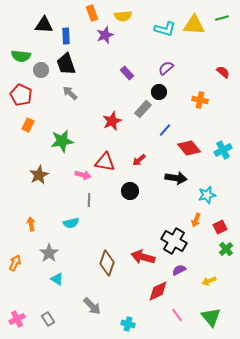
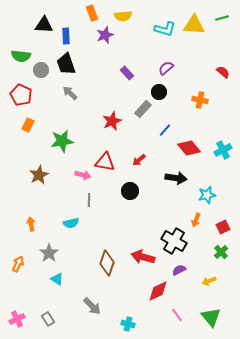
red square at (220, 227): moved 3 px right
green cross at (226, 249): moved 5 px left, 3 px down
orange arrow at (15, 263): moved 3 px right, 1 px down
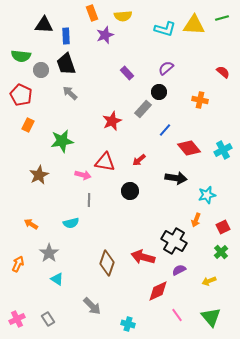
orange arrow at (31, 224): rotated 48 degrees counterclockwise
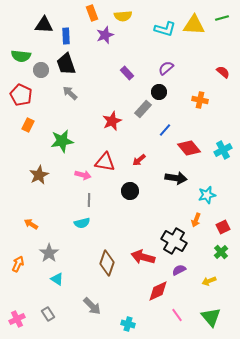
cyan semicircle at (71, 223): moved 11 px right
gray rectangle at (48, 319): moved 5 px up
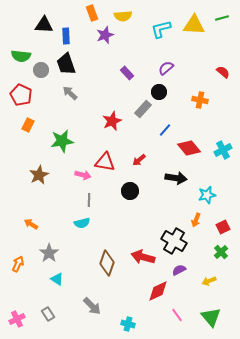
cyan L-shape at (165, 29): moved 4 px left; rotated 150 degrees clockwise
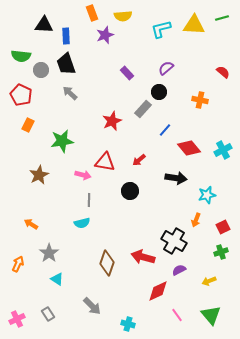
green cross at (221, 252): rotated 24 degrees clockwise
green triangle at (211, 317): moved 2 px up
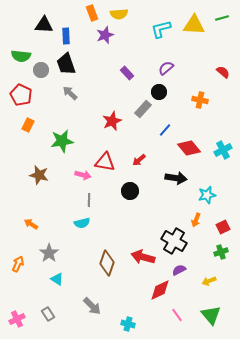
yellow semicircle at (123, 16): moved 4 px left, 2 px up
brown star at (39, 175): rotated 30 degrees counterclockwise
red diamond at (158, 291): moved 2 px right, 1 px up
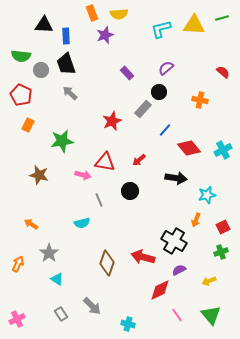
gray line at (89, 200): moved 10 px right; rotated 24 degrees counterclockwise
gray rectangle at (48, 314): moved 13 px right
